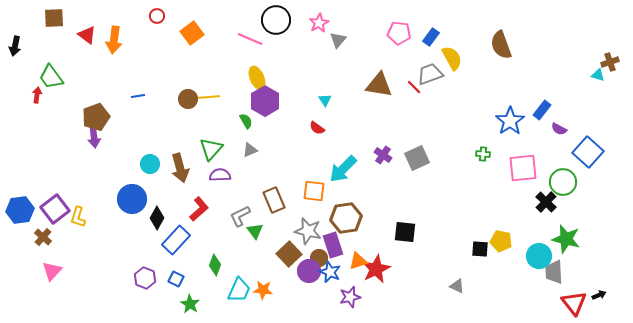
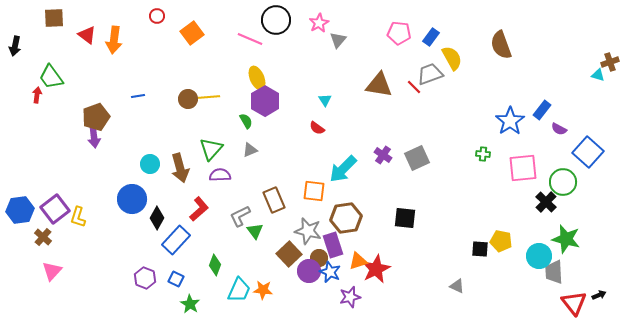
black square at (405, 232): moved 14 px up
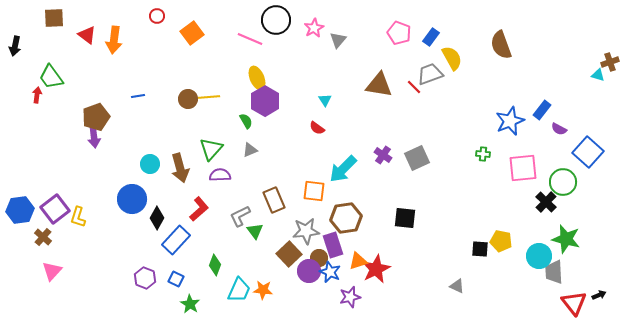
pink star at (319, 23): moved 5 px left, 5 px down
pink pentagon at (399, 33): rotated 15 degrees clockwise
blue star at (510, 121): rotated 12 degrees clockwise
gray star at (308, 231): moved 2 px left; rotated 20 degrees counterclockwise
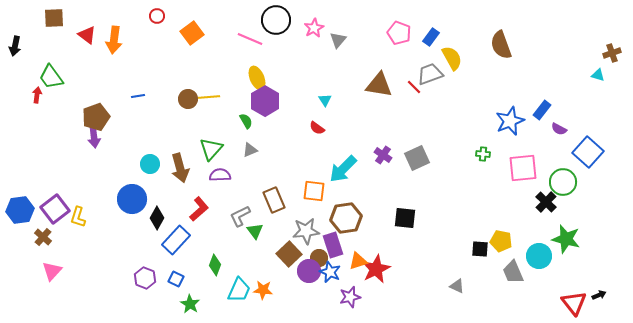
brown cross at (610, 62): moved 2 px right, 9 px up
gray trapezoid at (554, 272): moved 41 px left; rotated 20 degrees counterclockwise
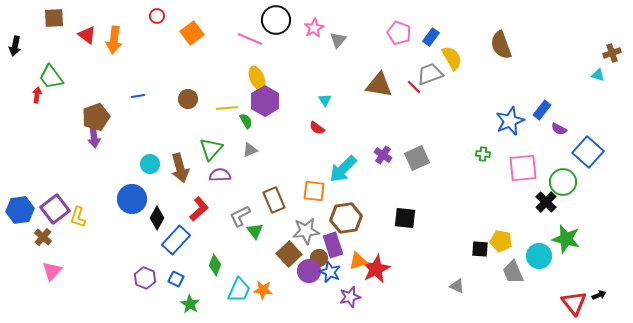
yellow line at (209, 97): moved 18 px right, 11 px down
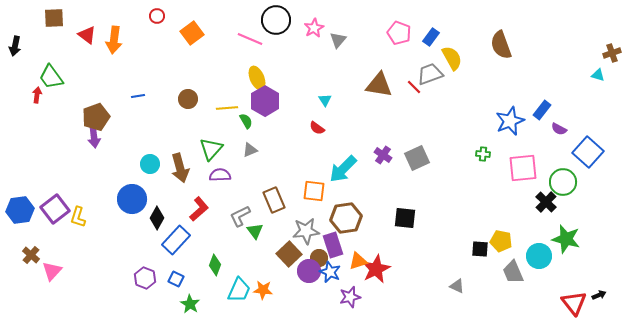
brown cross at (43, 237): moved 12 px left, 18 px down
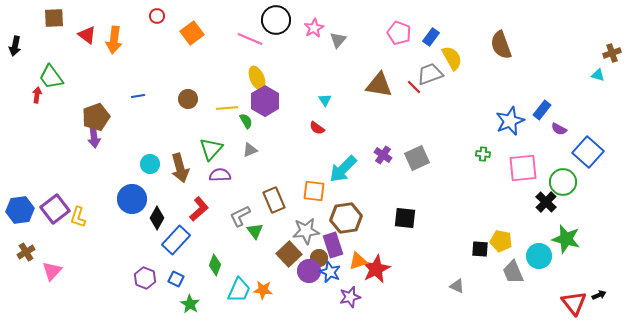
brown cross at (31, 255): moved 5 px left, 3 px up; rotated 18 degrees clockwise
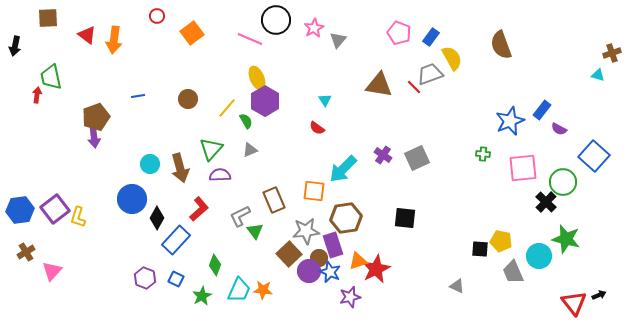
brown square at (54, 18): moved 6 px left
green trapezoid at (51, 77): rotated 24 degrees clockwise
yellow line at (227, 108): rotated 45 degrees counterclockwise
blue square at (588, 152): moved 6 px right, 4 px down
green star at (190, 304): moved 12 px right, 8 px up; rotated 12 degrees clockwise
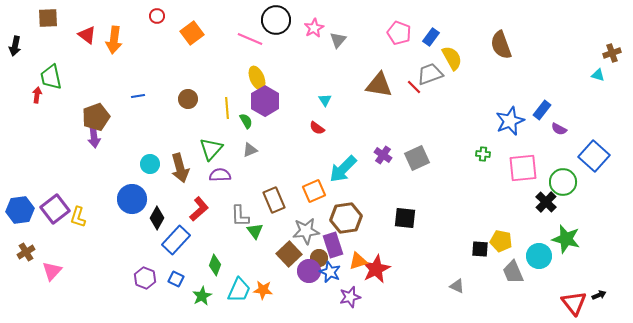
yellow line at (227, 108): rotated 45 degrees counterclockwise
orange square at (314, 191): rotated 30 degrees counterclockwise
gray L-shape at (240, 216): rotated 65 degrees counterclockwise
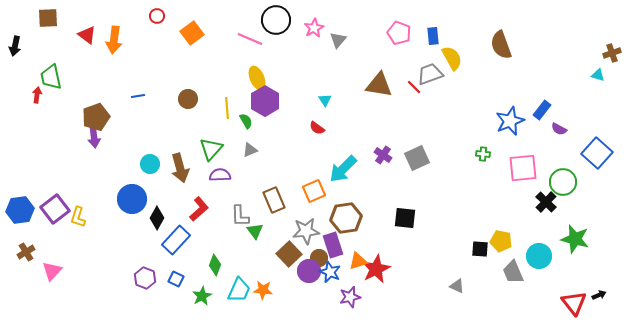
blue rectangle at (431, 37): moved 2 px right, 1 px up; rotated 42 degrees counterclockwise
blue square at (594, 156): moved 3 px right, 3 px up
green star at (566, 239): moved 9 px right
